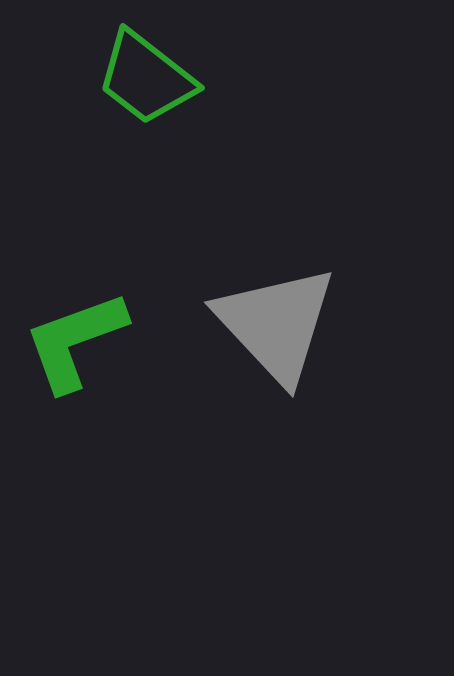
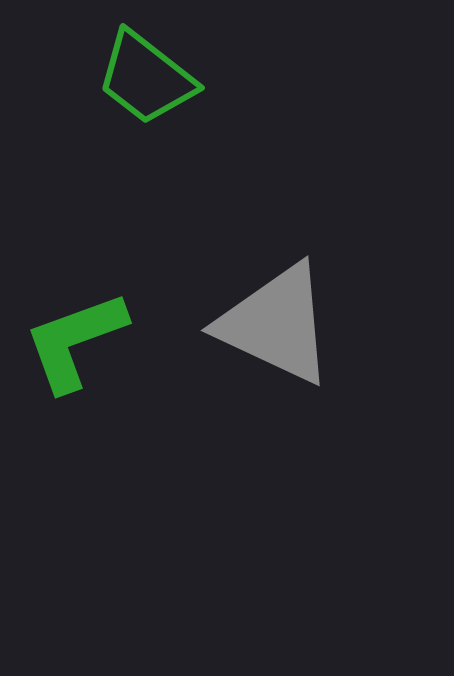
gray triangle: rotated 22 degrees counterclockwise
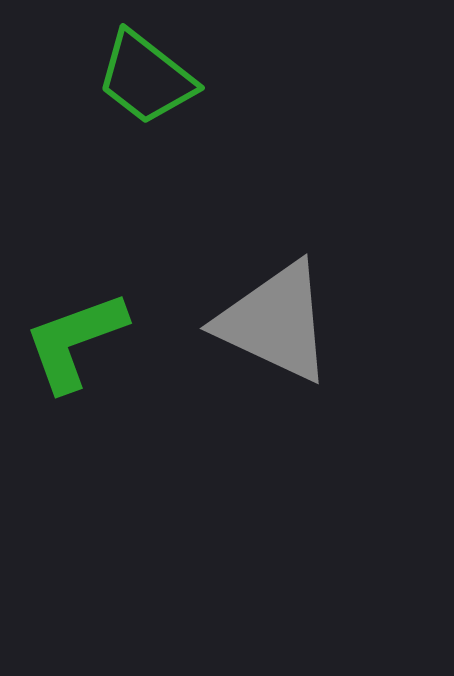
gray triangle: moved 1 px left, 2 px up
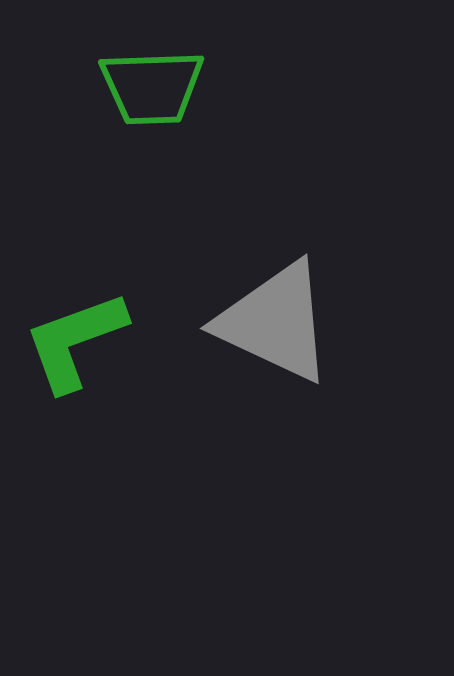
green trapezoid: moved 6 px right, 9 px down; rotated 40 degrees counterclockwise
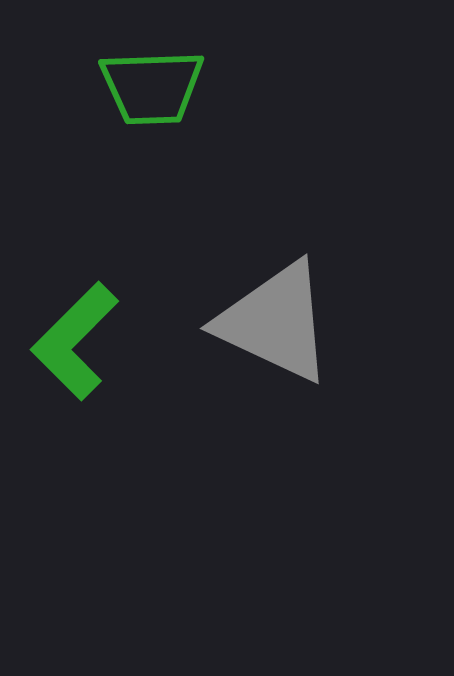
green L-shape: rotated 25 degrees counterclockwise
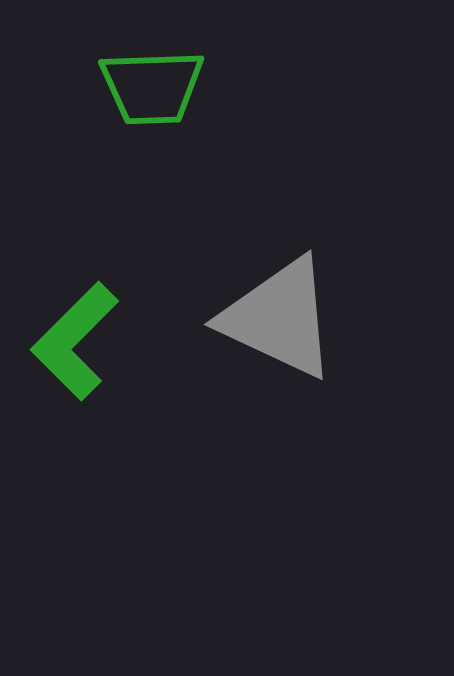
gray triangle: moved 4 px right, 4 px up
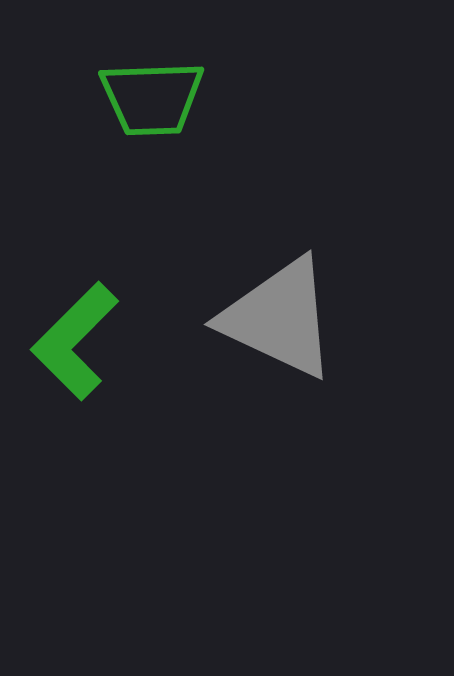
green trapezoid: moved 11 px down
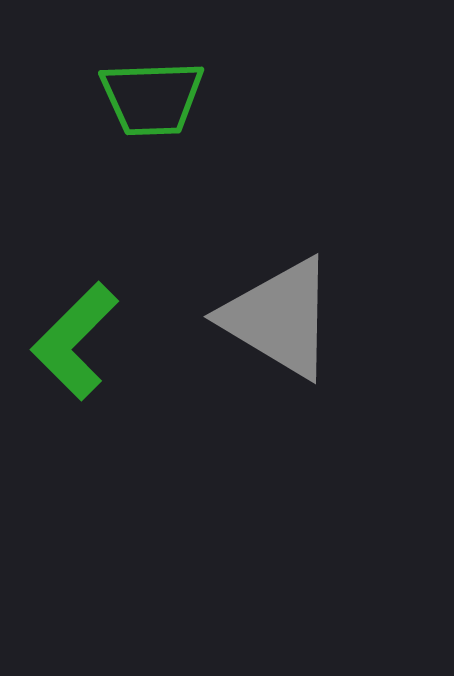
gray triangle: rotated 6 degrees clockwise
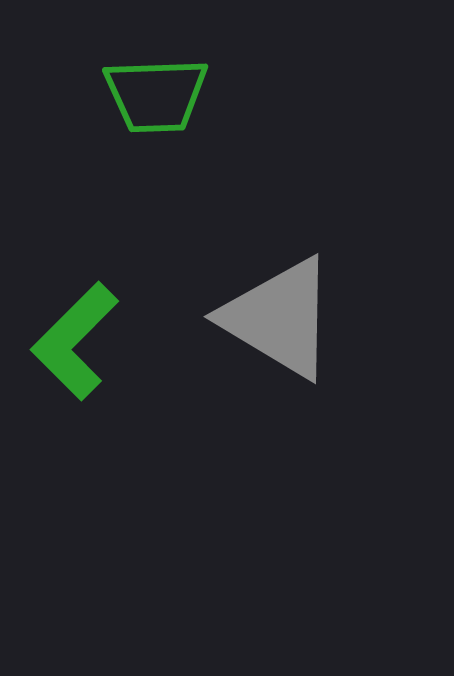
green trapezoid: moved 4 px right, 3 px up
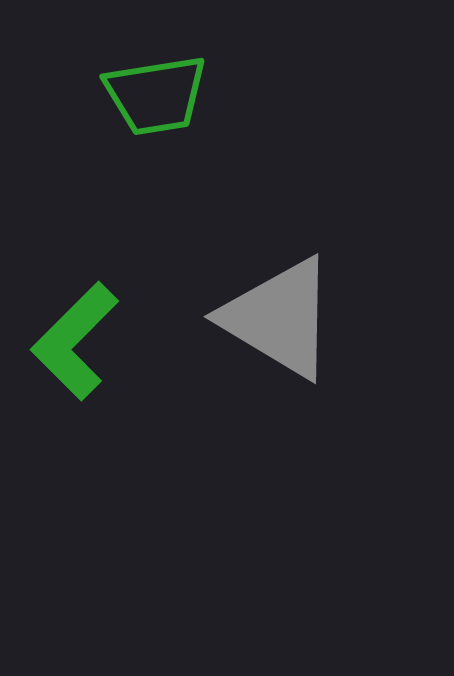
green trapezoid: rotated 7 degrees counterclockwise
